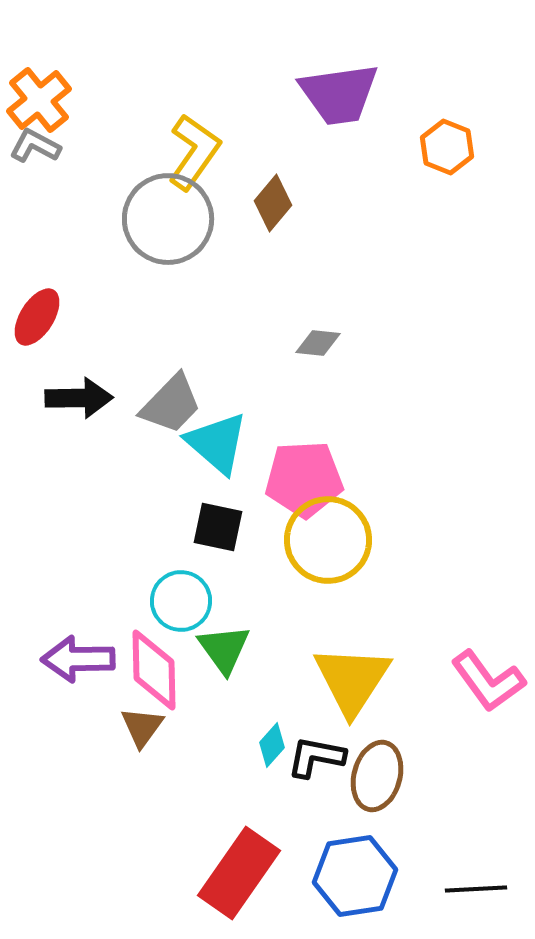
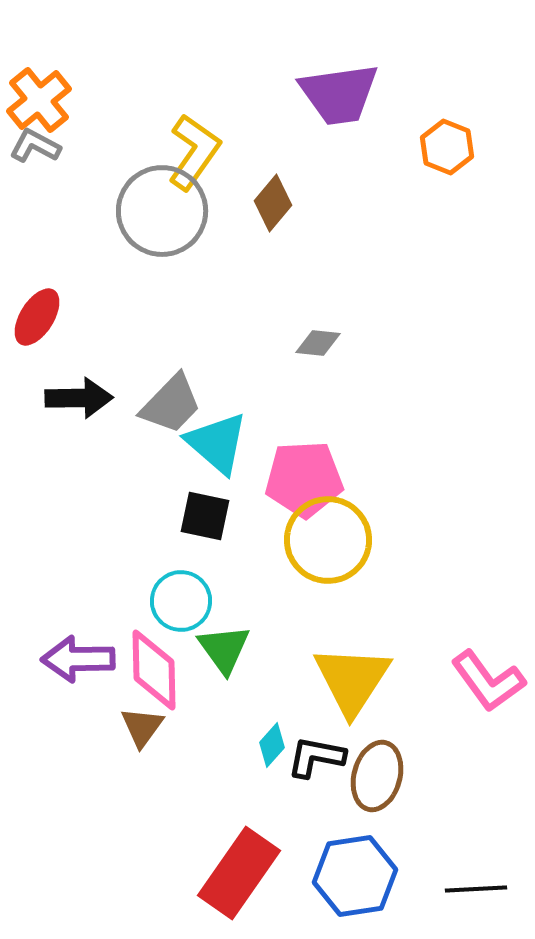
gray circle: moved 6 px left, 8 px up
black square: moved 13 px left, 11 px up
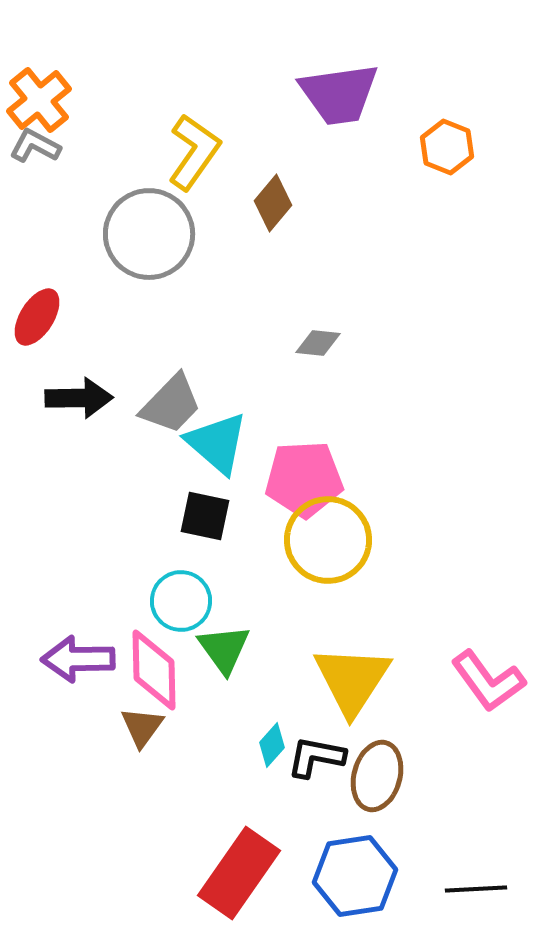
gray circle: moved 13 px left, 23 px down
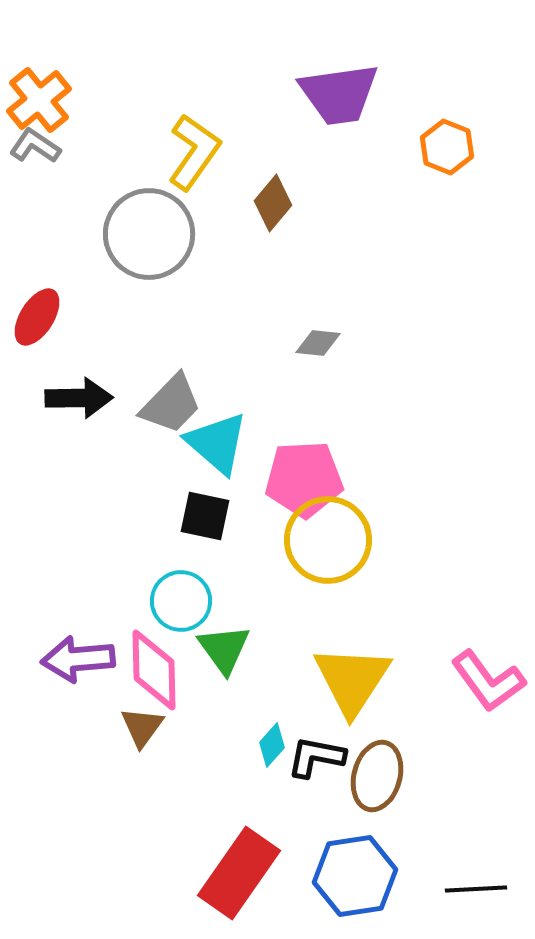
gray L-shape: rotated 6 degrees clockwise
purple arrow: rotated 4 degrees counterclockwise
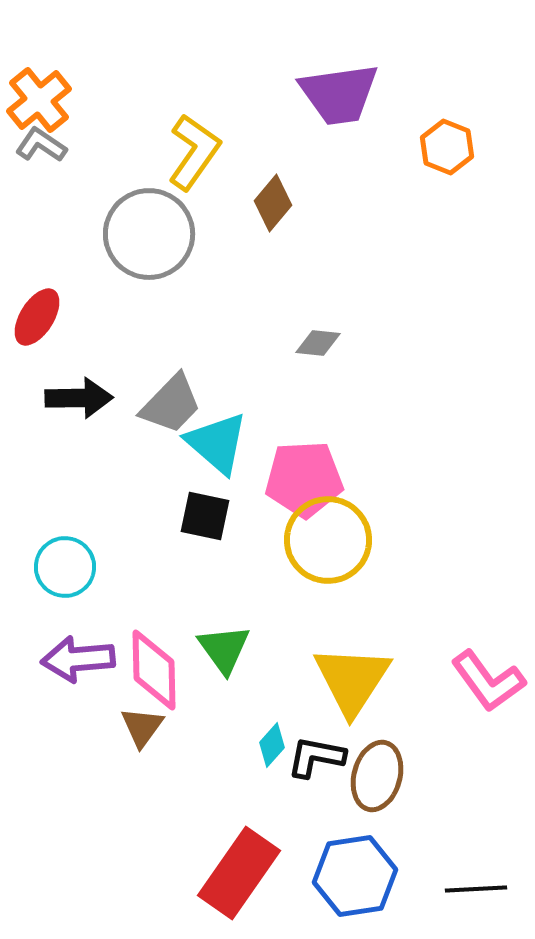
gray L-shape: moved 6 px right, 1 px up
cyan circle: moved 116 px left, 34 px up
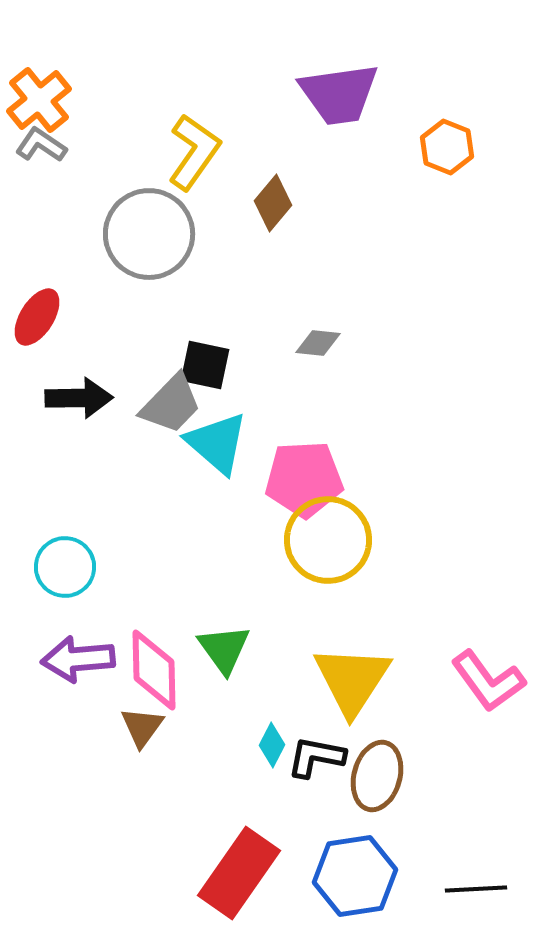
black square: moved 151 px up
cyan diamond: rotated 15 degrees counterclockwise
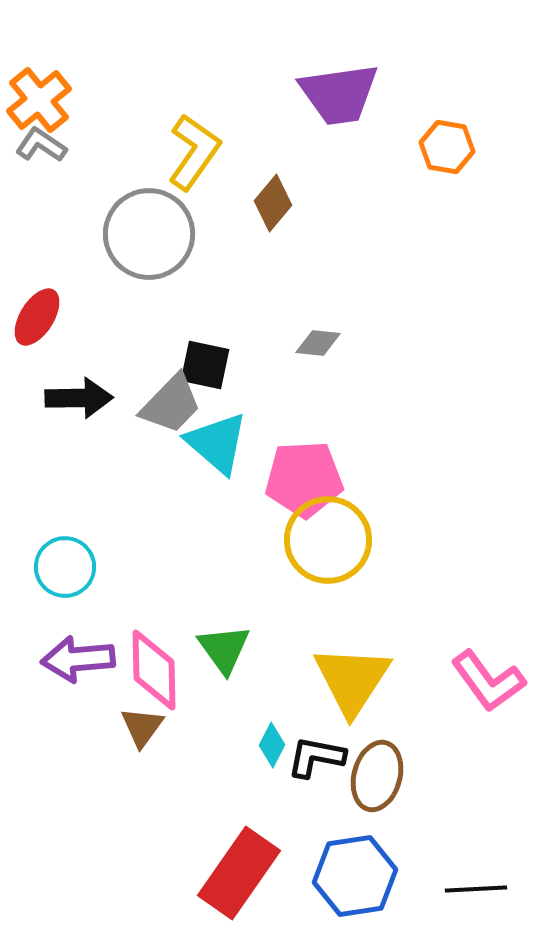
orange hexagon: rotated 12 degrees counterclockwise
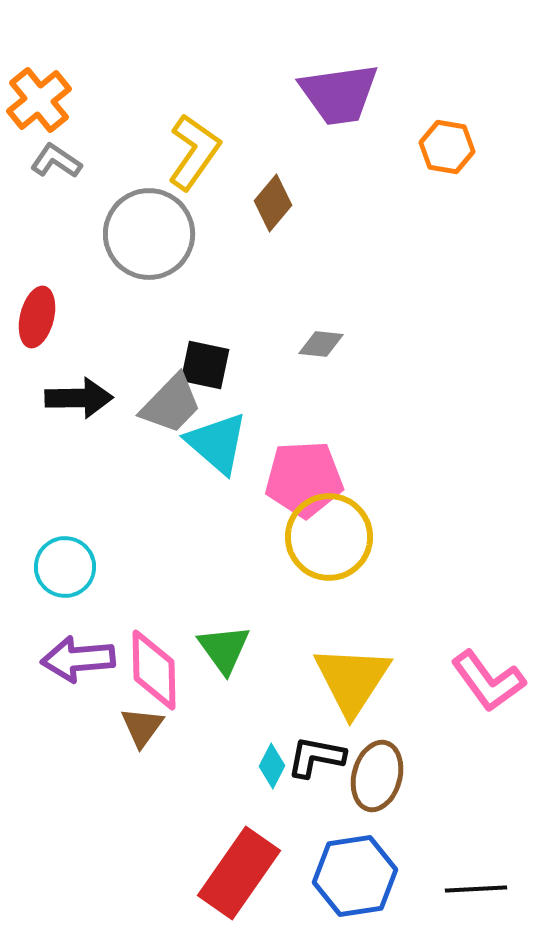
gray L-shape: moved 15 px right, 16 px down
red ellipse: rotated 18 degrees counterclockwise
gray diamond: moved 3 px right, 1 px down
yellow circle: moved 1 px right, 3 px up
cyan diamond: moved 21 px down
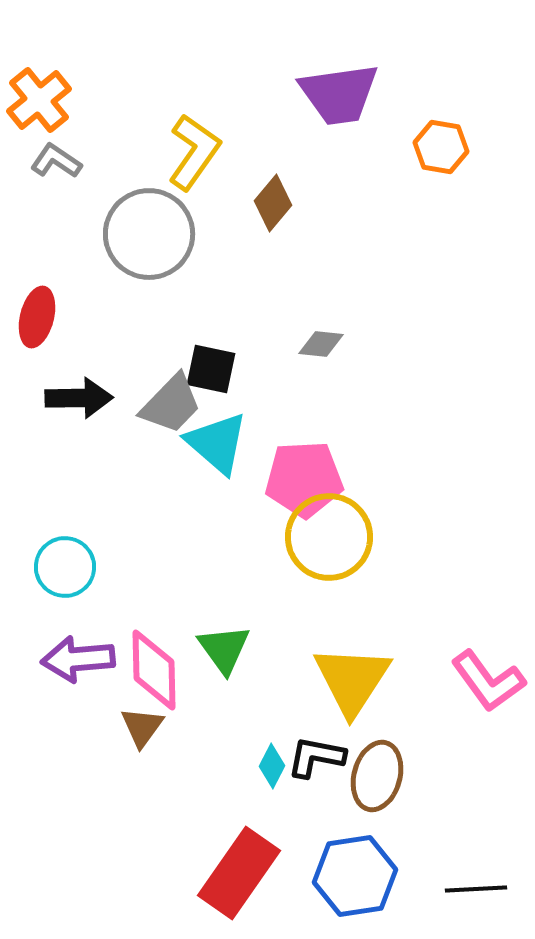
orange hexagon: moved 6 px left
black square: moved 6 px right, 4 px down
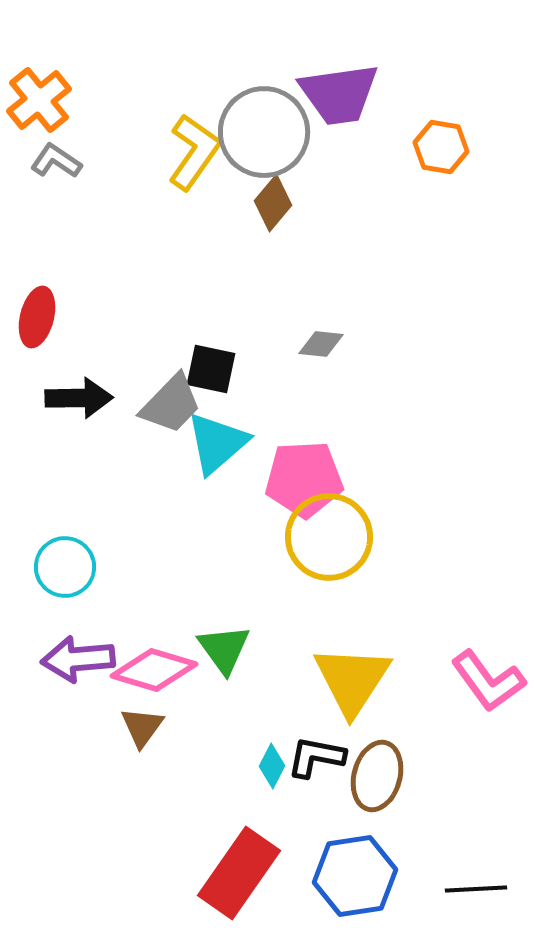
gray circle: moved 115 px right, 102 px up
cyan triangle: rotated 38 degrees clockwise
pink diamond: rotated 72 degrees counterclockwise
